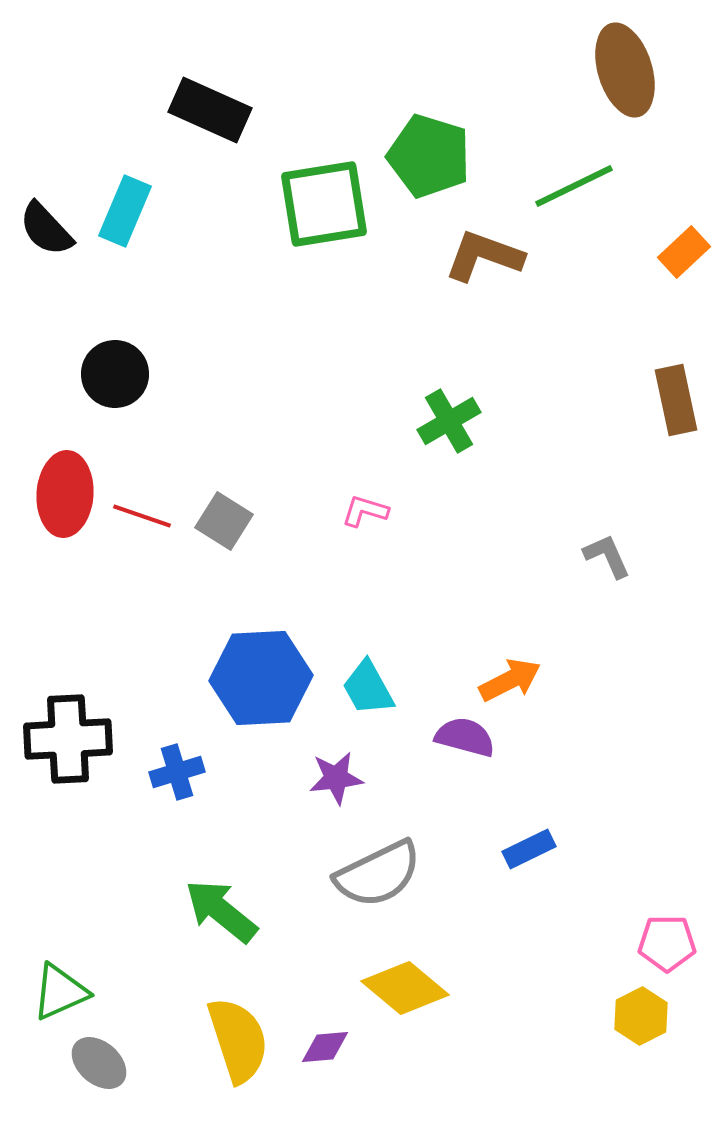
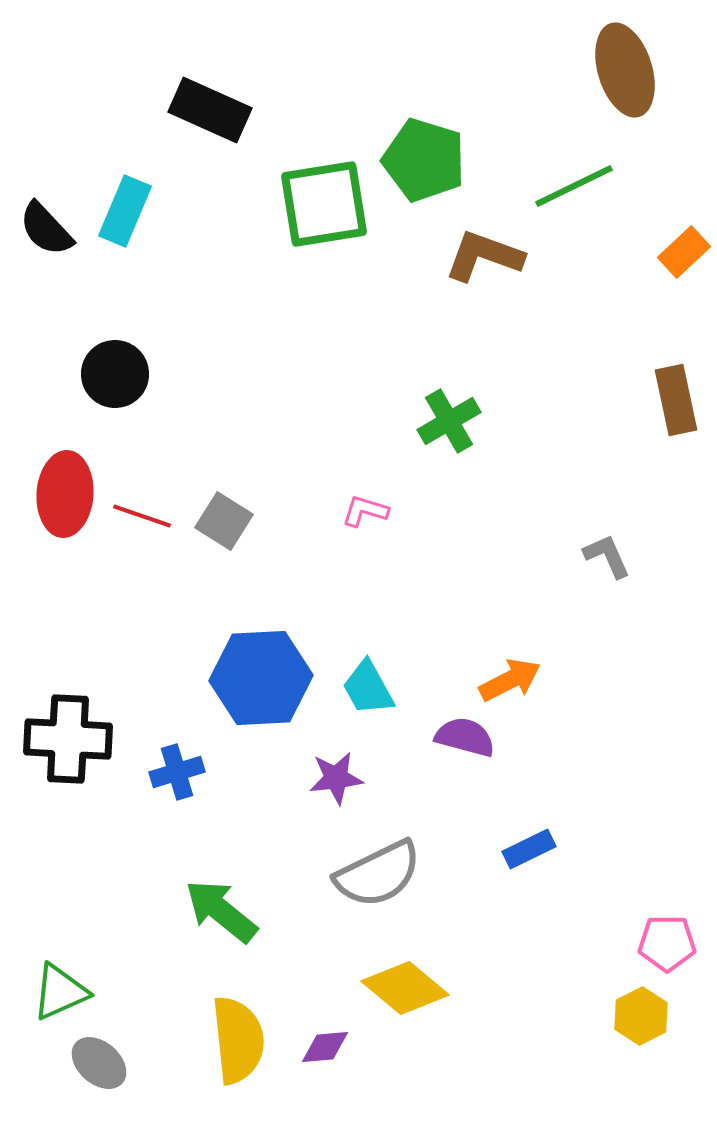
green pentagon: moved 5 px left, 4 px down
black cross: rotated 6 degrees clockwise
yellow semicircle: rotated 12 degrees clockwise
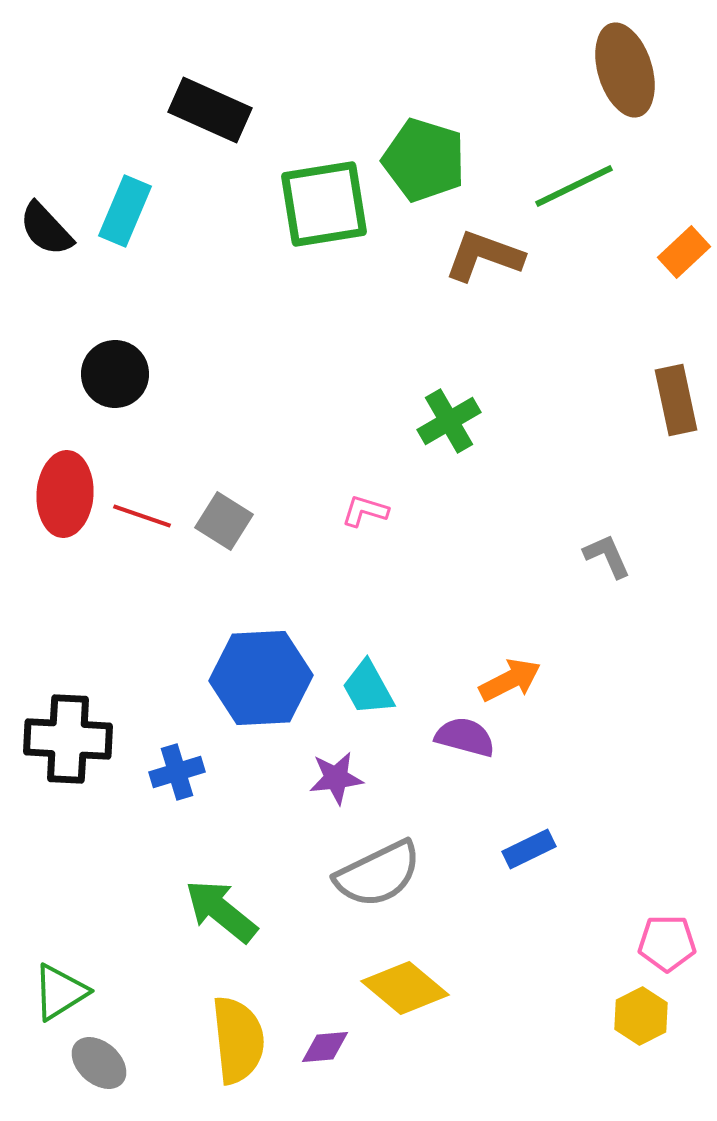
green triangle: rotated 8 degrees counterclockwise
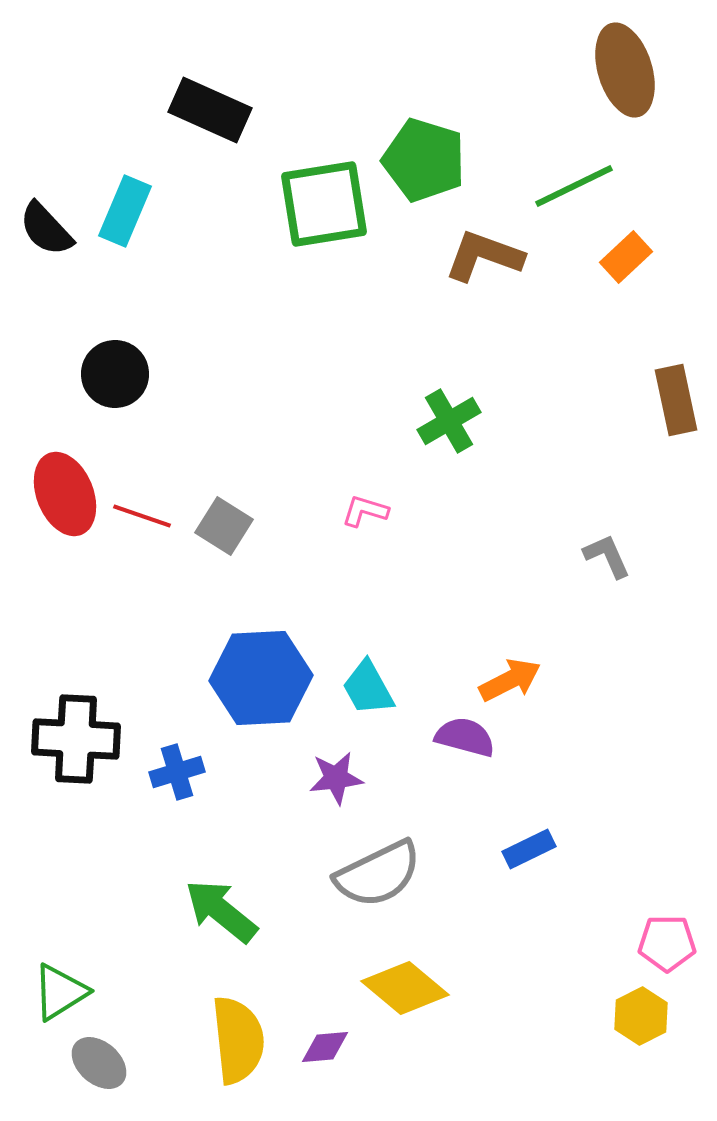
orange rectangle: moved 58 px left, 5 px down
red ellipse: rotated 26 degrees counterclockwise
gray square: moved 5 px down
black cross: moved 8 px right
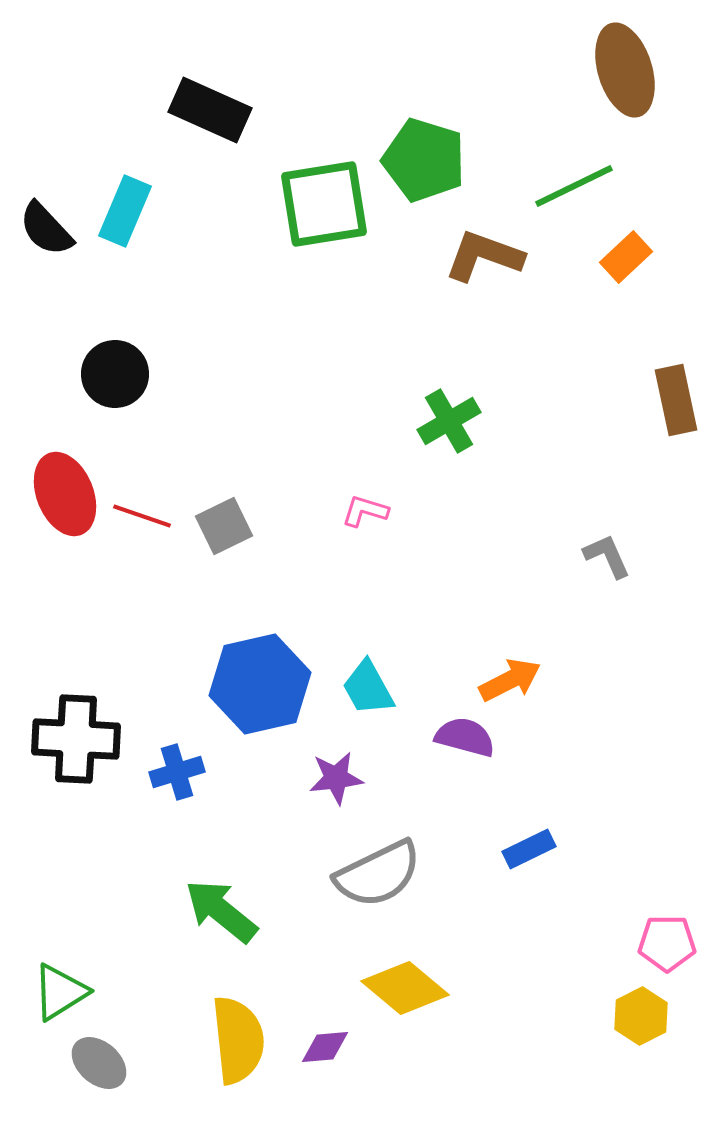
gray square: rotated 32 degrees clockwise
blue hexagon: moved 1 px left, 6 px down; rotated 10 degrees counterclockwise
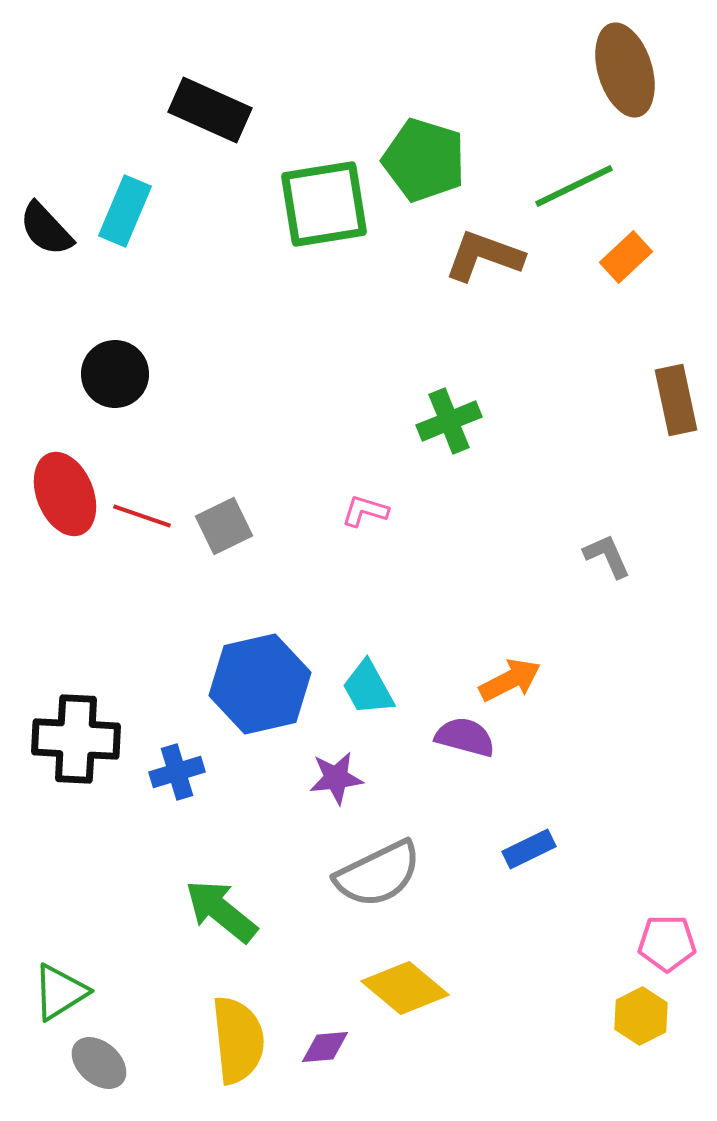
green cross: rotated 8 degrees clockwise
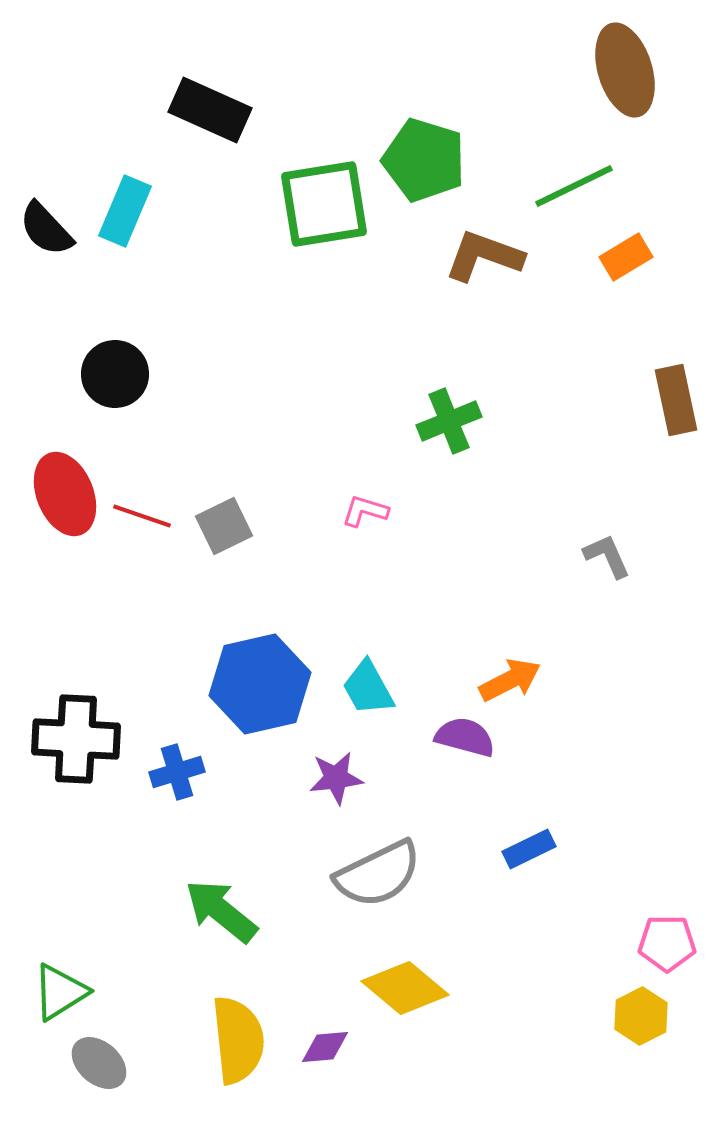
orange rectangle: rotated 12 degrees clockwise
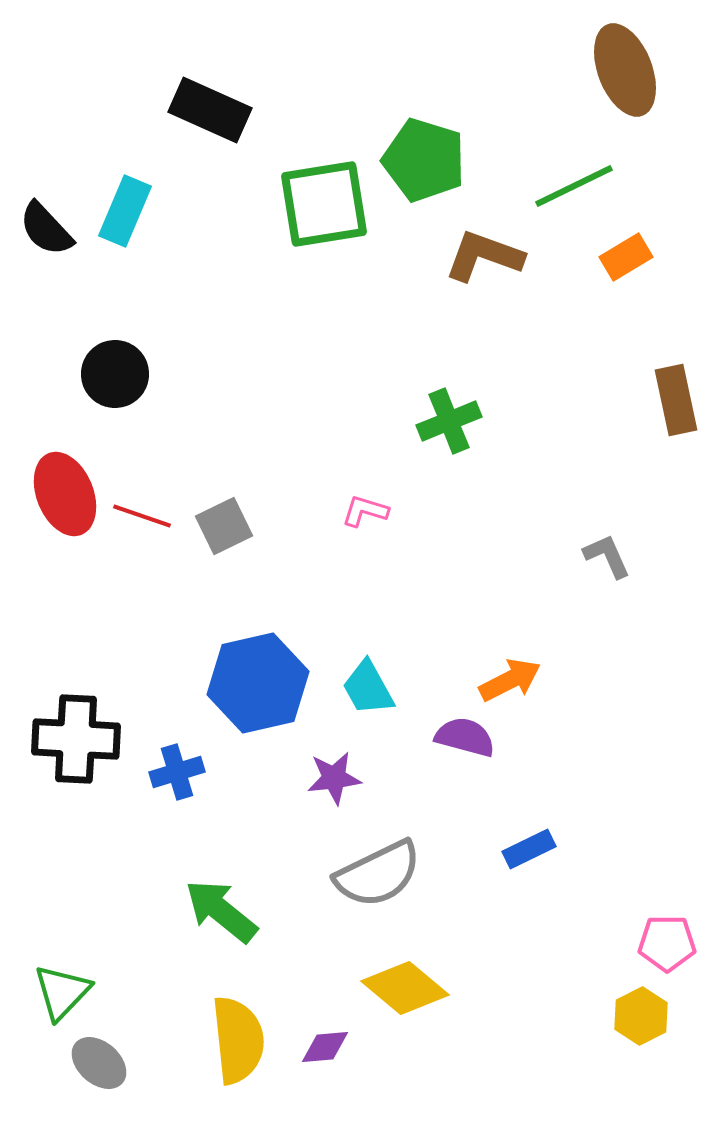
brown ellipse: rotated 4 degrees counterclockwise
blue hexagon: moved 2 px left, 1 px up
purple star: moved 2 px left
green triangle: moved 2 px right; rotated 14 degrees counterclockwise
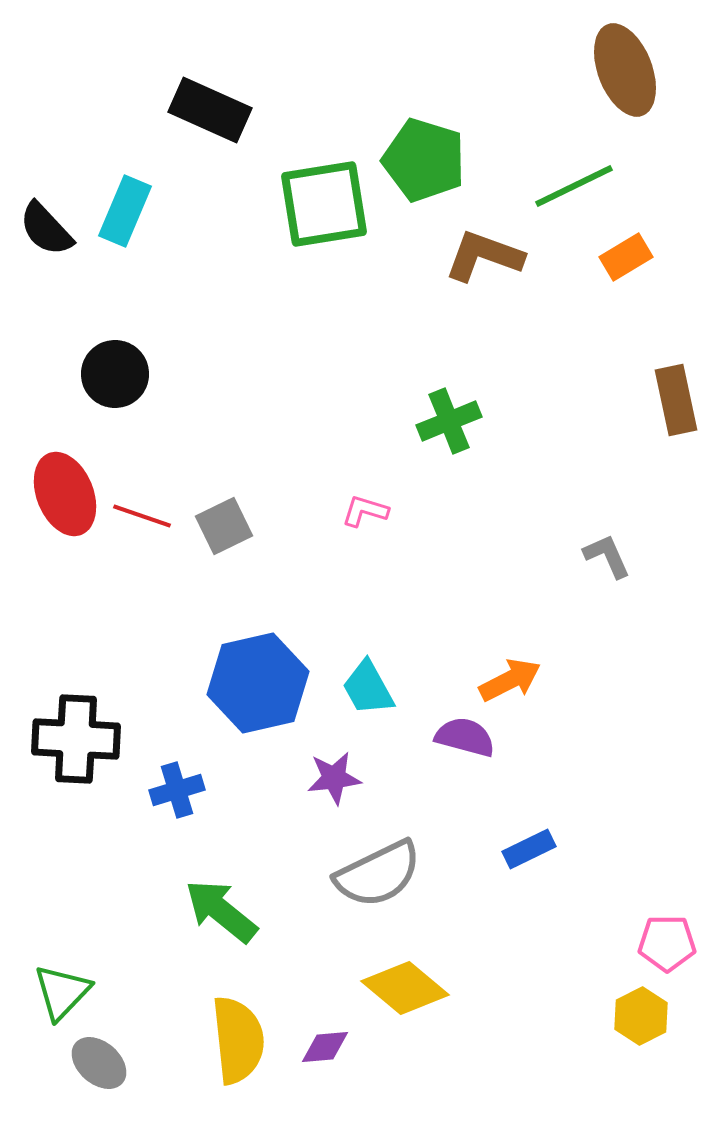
blue cross: moved 18 px down
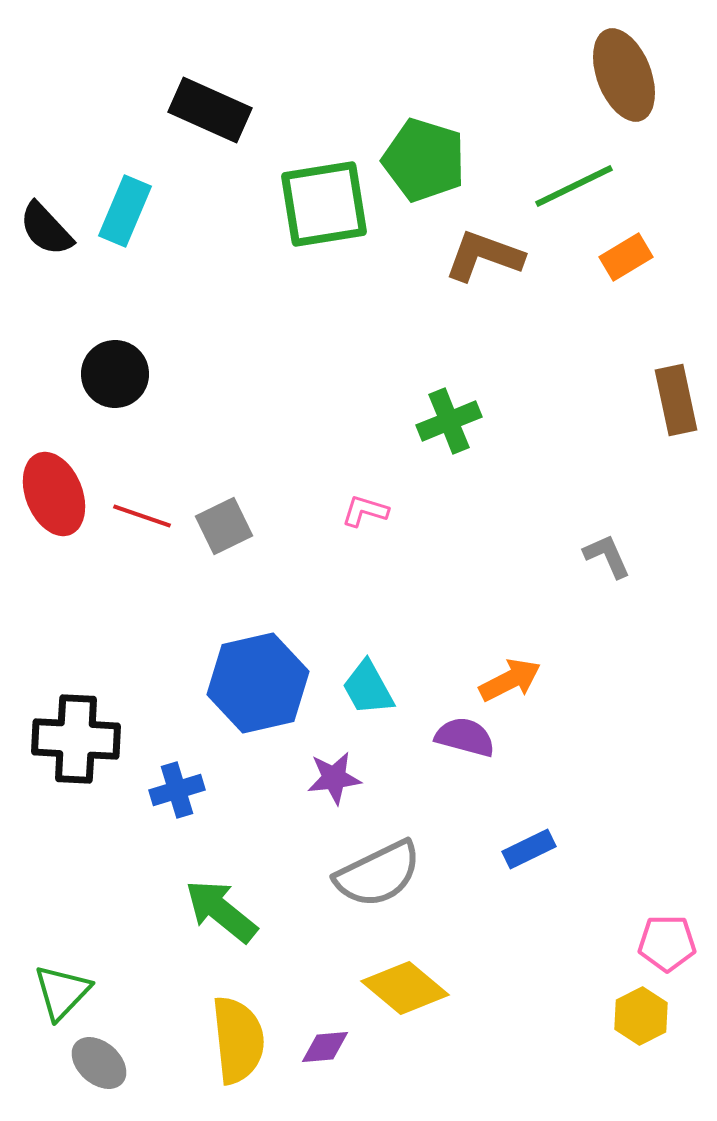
brown ellipse: moved 1 px left, 5 px down
red ellipse: moved 11 px left
